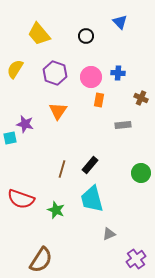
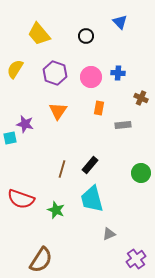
orange rectangle: moved 8 px down
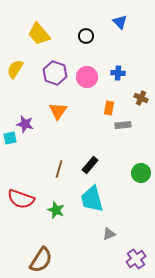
pink circle: moved 4 px left
orange rectangle: moved 10 px right
brown line: moved 3 px left
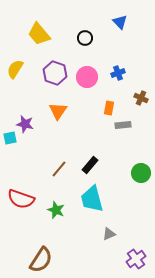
black circle: moved 1 px left, 2 px down
blue cross: rotated 24 degrees counterclockwise
brown line: rotated 24 degrees clockwise
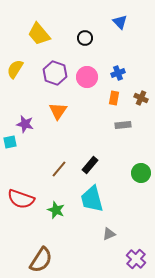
orange rectangle: moved 5 px right, 10 px up
cyan square: moved 4 px down
purple cross: rotated 12 degrees counterclockwise
